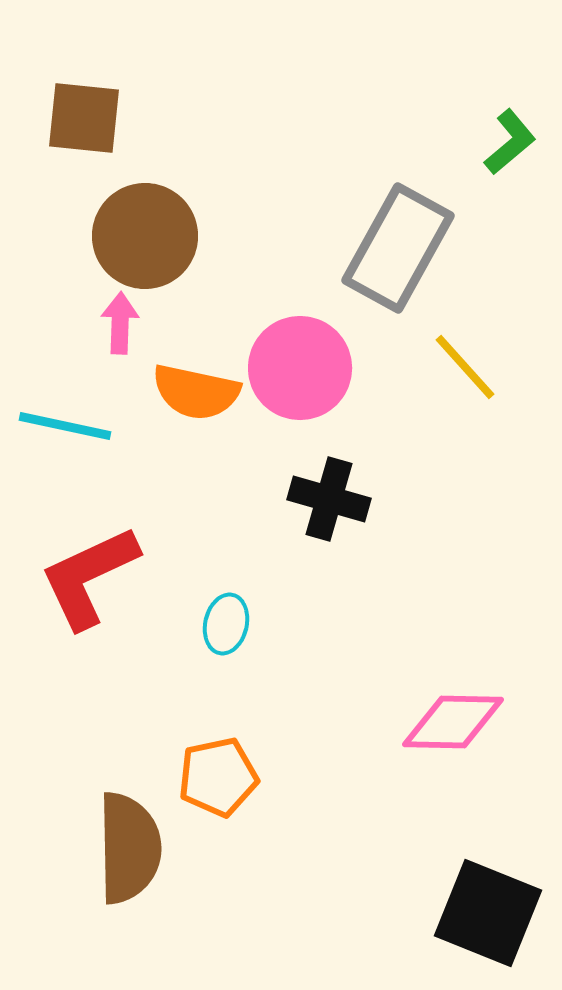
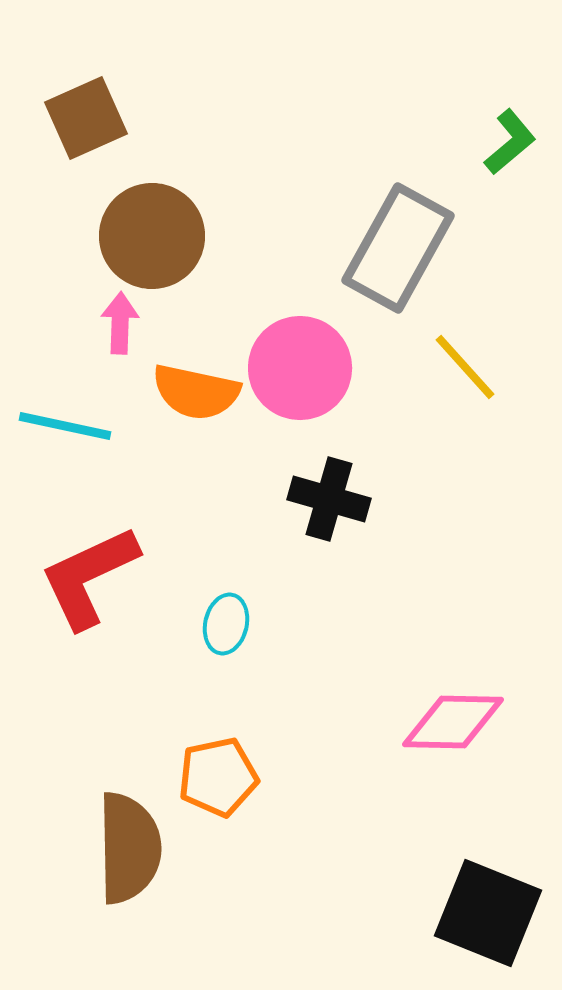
brown square: moved 2 px right; rotated 30 degrees counterclockwise
brown circle: moved 7 px right
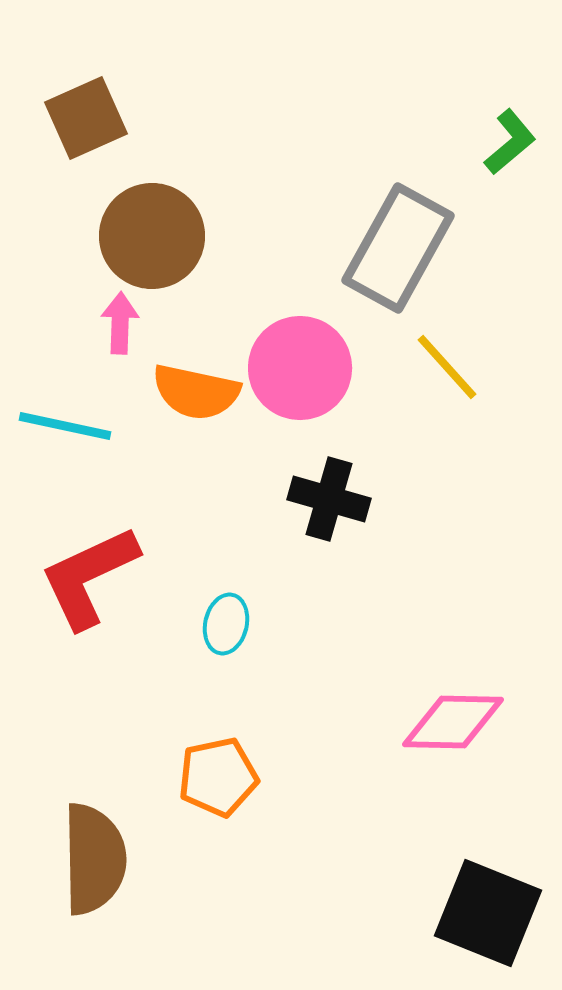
yellow line: moved 18 px left
brown semicircle: moved 35 px left, 11 px down
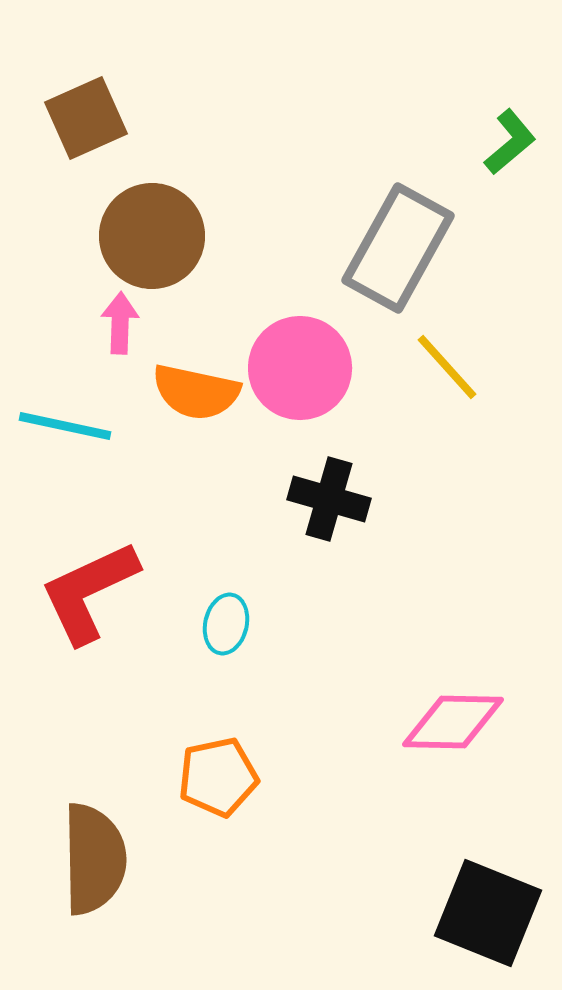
red L-shape: moved 15 px down
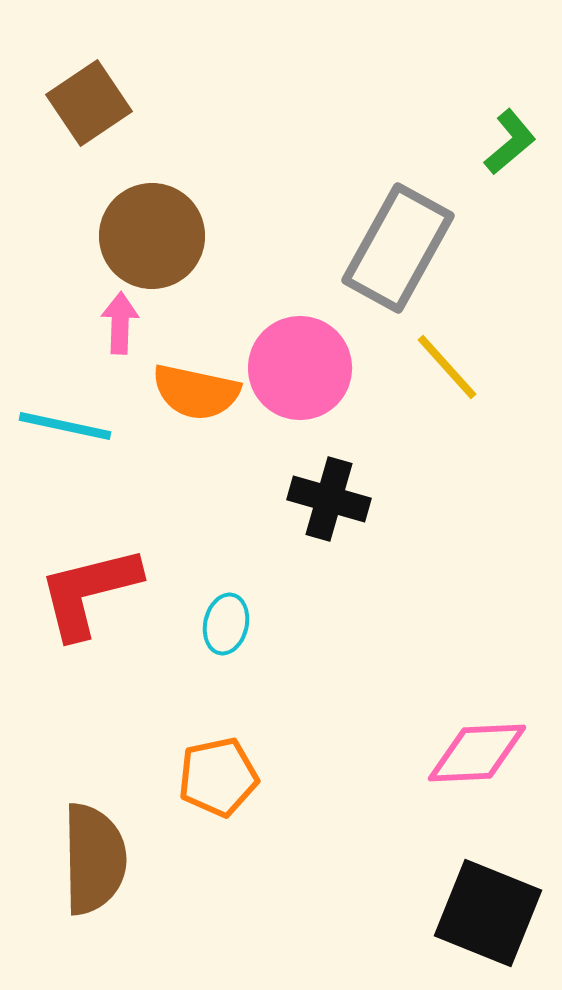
brown square: moved 3 px right, 15 px up; rotated 10 degrees counterclockwise
red L-shape: rotated 11 degrees clockwise
pink diamond: moved 24 px right, 31 px down; rotated 4 degrees counterclockwise
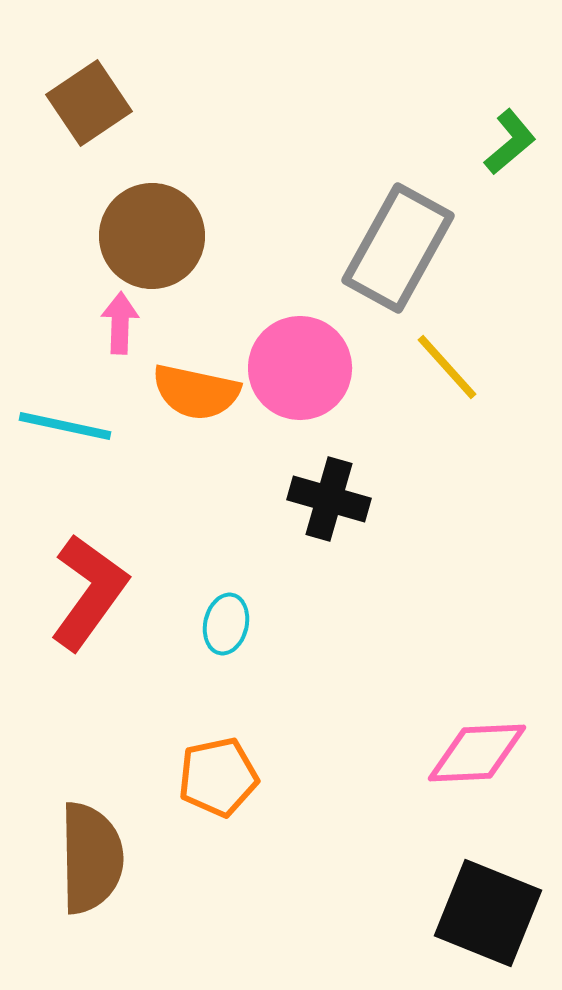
red L-shape: rotated 140 degrees clockwise
brown semicircle: moved 3 px left, 1 px up
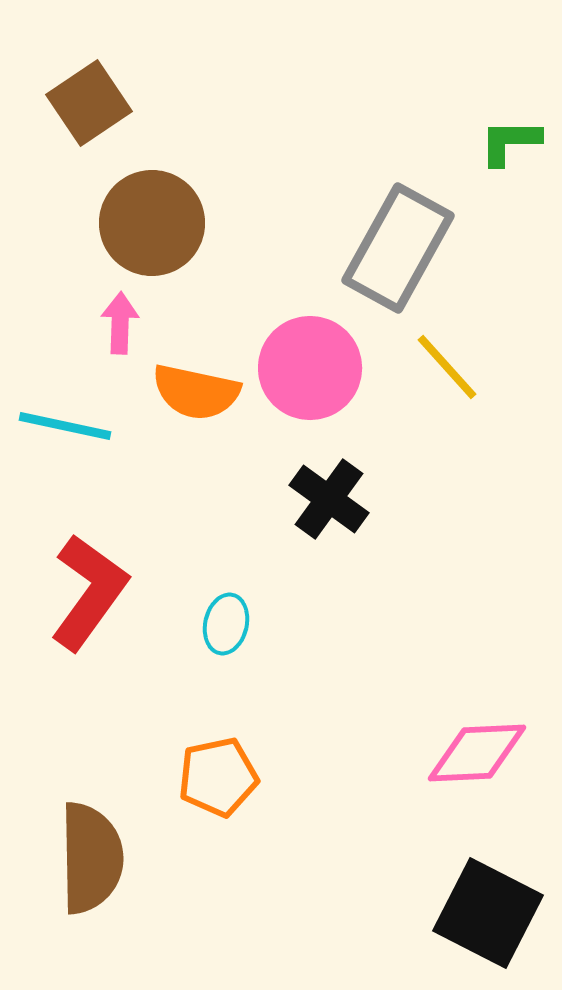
green L-shape: rotated 140 degrees counterclockwise
brown circle: moved 13 px up
pink circle: moved 10 px right
black cross: rotated 20 degrees clockwise
black square: rotated 5 degrees clockwise
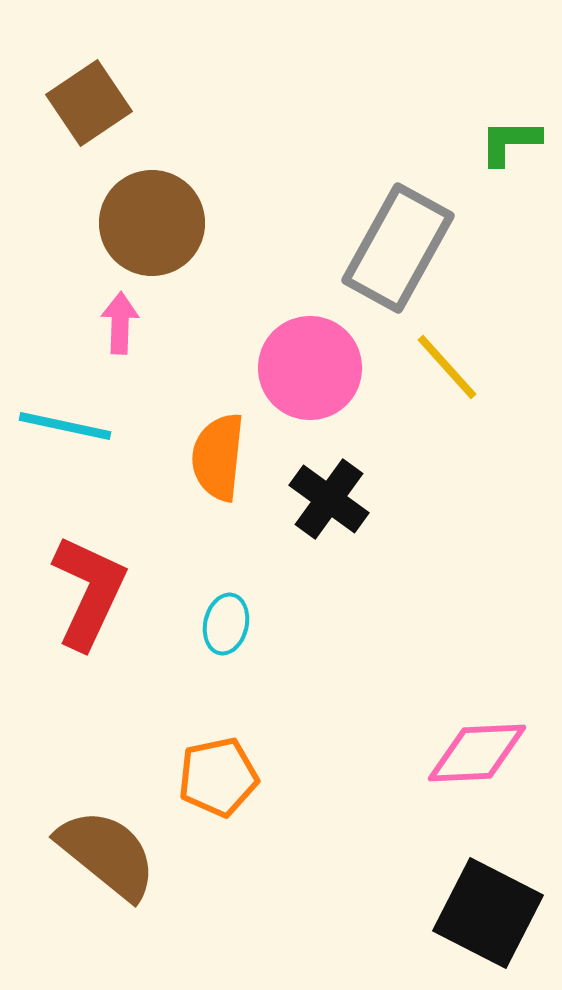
orange semicircle: moved 22 px right, 65 px down; rotated 84 degrees clockwise
red L-shape: rotated 11 degrees counterclockwise
brown semicircle: moved 16 px right, 4 px up; rotated 50 degrees counterclockwise
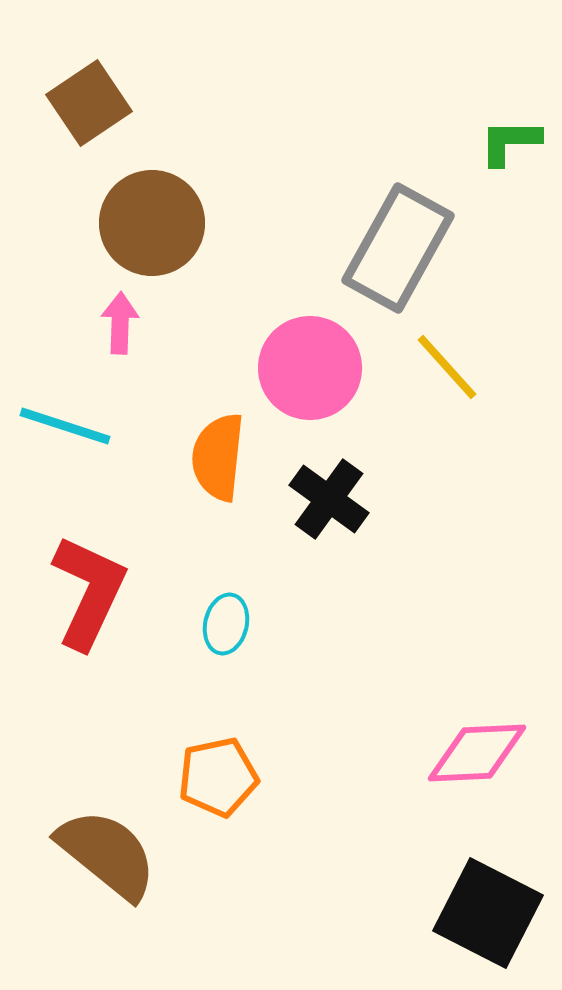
cyan line: rotated 6 degrees clockwise
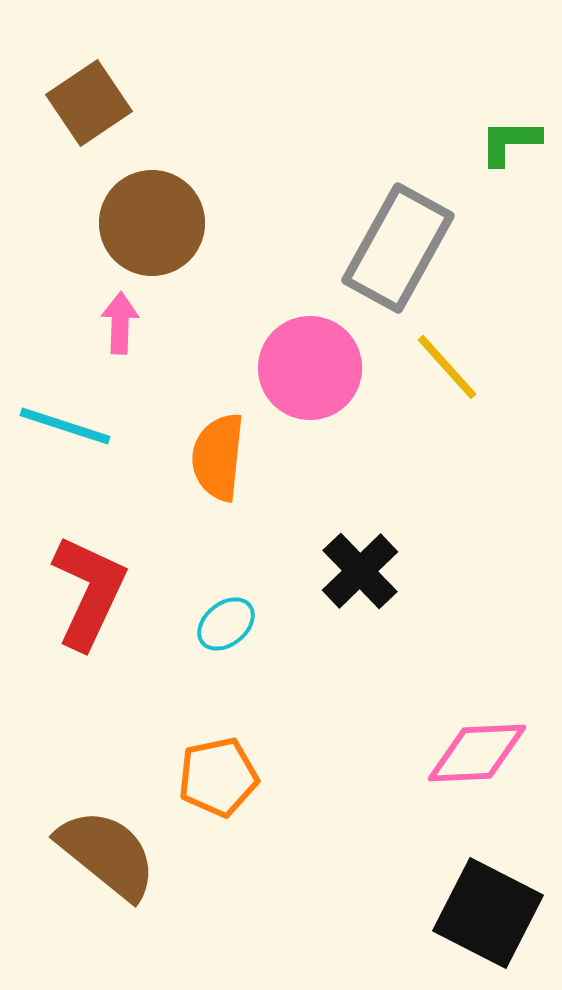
black cross: moved 31 px right, 72 px down; rotated 10 degrees clockwise
cyan ellipse: rotated 38 degrees clockwise
